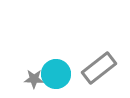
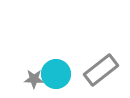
gray rectangle: moved 2 px right, 2 px down
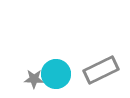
gray rectangle: rotated 12 degrees clockwise
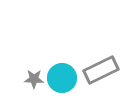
cyan circle: moved 6 px right, 4 px down
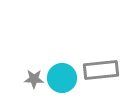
gray rectangle: rotated 20 degrees clockwise
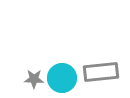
gray rectangle: moved 2 px down
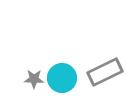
gray rectangle: moved 4 px right; rotated 20 degrees counterclockwise
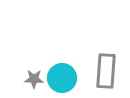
gray rectangle: moved 1 px right, 1 px up; rotated 60 degrees counterclockwise
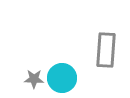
gray rectangle: moved 21 px up
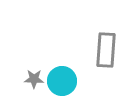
cyan circle: moved 3 px down
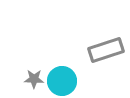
gray rectangle: rotated 68 degrees clockwise
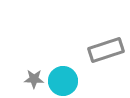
cyan circle: moved 1 px right
